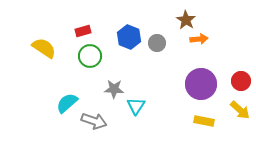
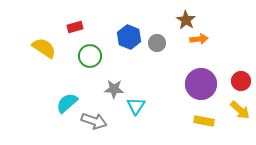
red rectangle: moved 8 px left, 4 px up
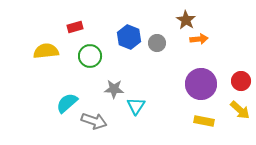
yellow semicircle: moved 2 px right, 3 px down; rotated 40 degrees counterclockwise
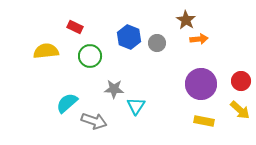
red rectangle: rotated 42 degrees clockwise
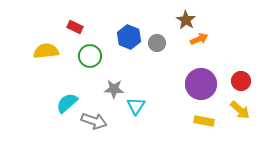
orange arrow: rotated 18 degrees counterclockwise
